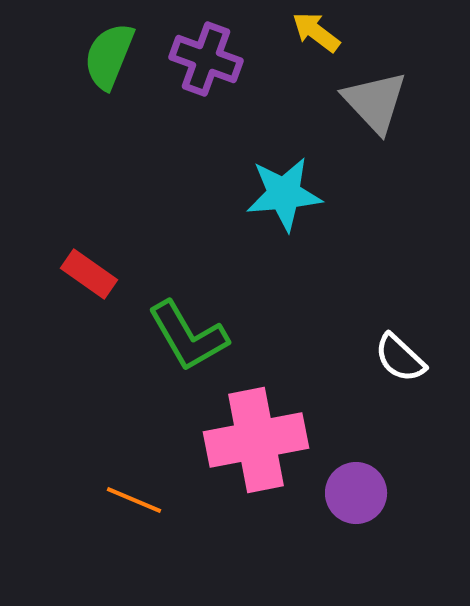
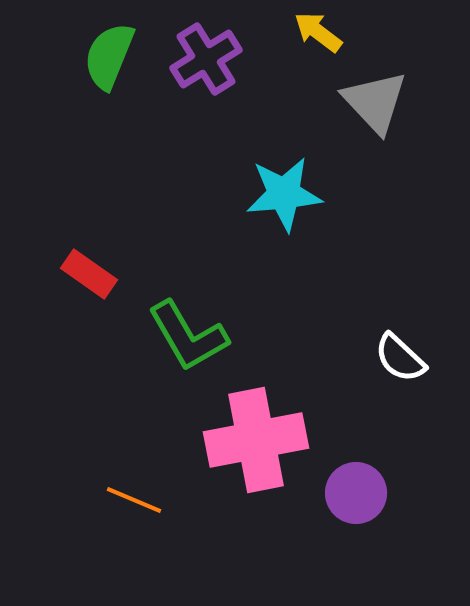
yellow arrow: moved 2 px right
purple cross: rotated 38 degrees clockwise
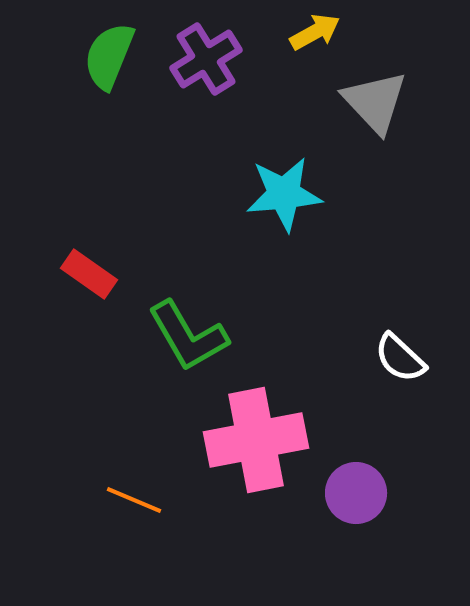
yellow arrow: moved 3 px left; rotated 114 degrees clockwise
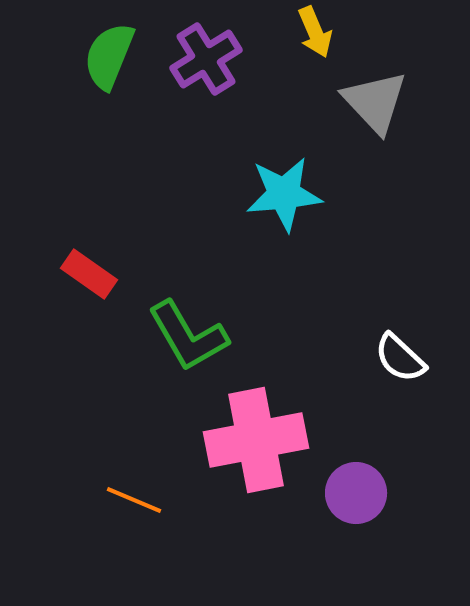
yellow arrow: rotated 96 degrees clockwise
